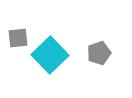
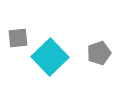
cyan square: moved 2 px down
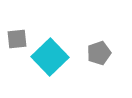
gray square: moved 1 px left, 1 px down
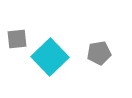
gray pentagon: rotated 10 degrees clockwise
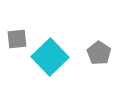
gray pentagon: rotated 30 degrees counterclockwise
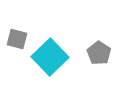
gray square: rotated 20 degrees clockwise
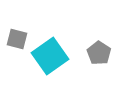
cyan square: moved 1 px up; rotated 9 degrees clockwise
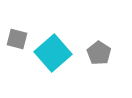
cyan square: moved 3 px right, 3 px up; rotated 6 degrees counterclockwise
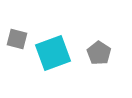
cyan square: rotated 21 degrees clockwise
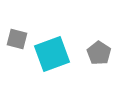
cyan square: moved 1 px left, 1 px down
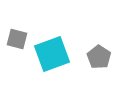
gray pentagon: moved 4 px down
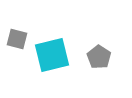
cyan square: moved 1 px down; rotated 6 degrees clockwise
